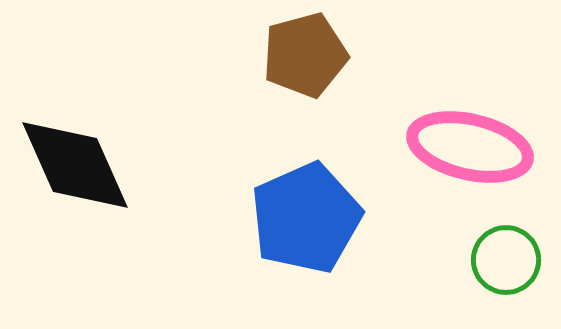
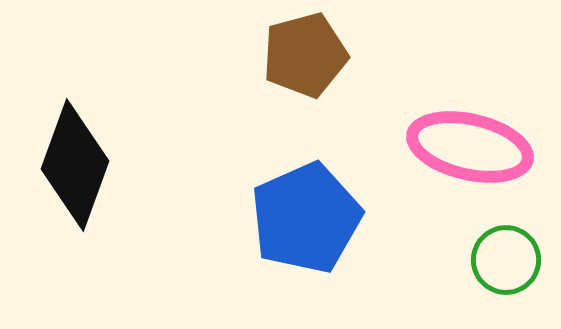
black diamond: rotated 44 degrees clockwise
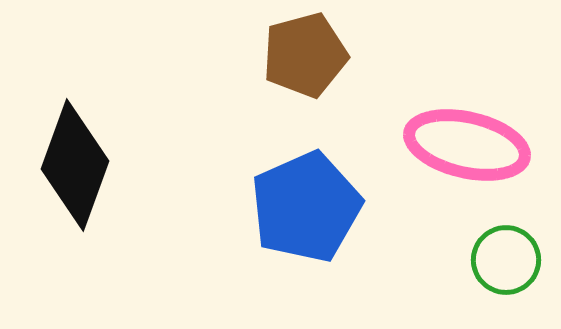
pink ellipse: moved 3 px left, 2 px up
blue pentagon: moved 11 px up
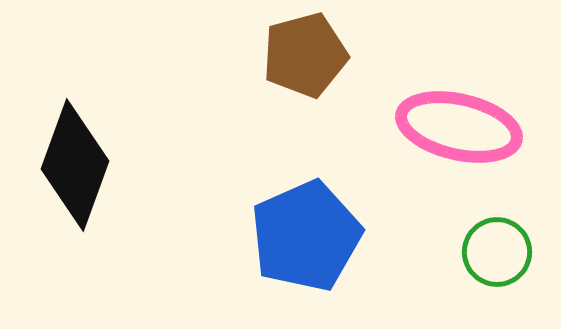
pink ellipse: moved 8 px left, 18 px up
blue pentagon: moved 29 px down
green circle: moved 9 px left, 8 px up
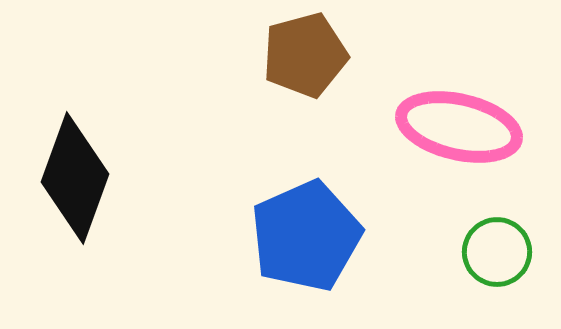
black diamond: moved 13 px down
